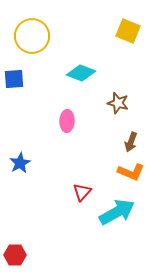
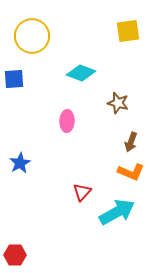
yellow square: rotated 30 degrees counterclockwise
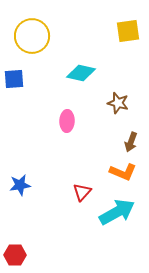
cyan diamond: rotated 8 degrees counterclockwise
blue star: moved 22 px down; rotated 20 degrees clockwise
orange L-shape: moved 8 px left
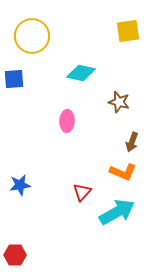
brown star: moved 1 px right, 1 px up
brown arrow: moved 1 px right
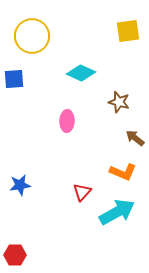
cyan diamond: rotated 12 degrees clockwise
brown arrow: moved 3 px right, 4 px up; rotated 108 degrees clockwise
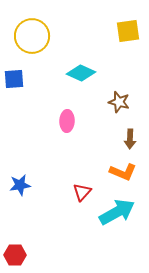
brown arrow: moved 5 px left, 1 px down; rotated 126 degrees counterclockwise
